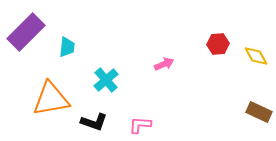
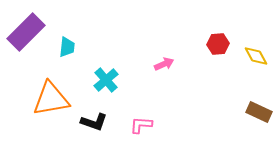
pink L-shape: moved 1 px right
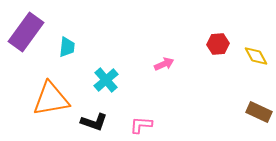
purple rectangle: rotated 9 degrees counterclockwise
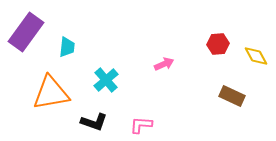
orange triangle: moved 6 px up
brown rectangle: moved 27 px left, 16 px up
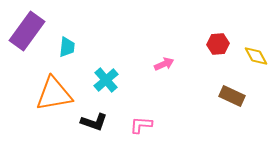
purple rectangle: moved 1 px right, 1 px up
orange triangle: moved 3 px right, 1 px down
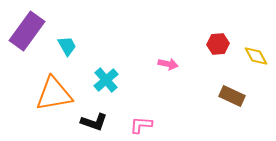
cyan trapezoid: moved 1 px up; rotated 35 degrees counterclockwise
pink arrow: moved 4 px right; rotated 36 degrees clockwise
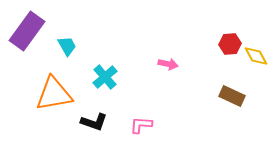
red hexagon: moved 12 px right
cyan cross: moved 1 px left, 3 px up
